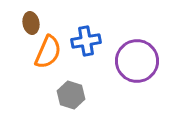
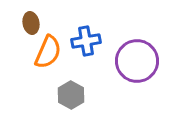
gray hexagon: rotated 12 degrees clockwise
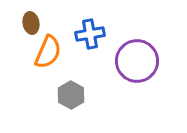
blue cross: moved 4 px right, 7 px up
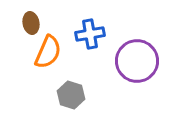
gray hexagon: rotated 12 degrees counterclockwise
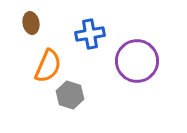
orange semicircle: moved 14 px down
gray hexagon: moved 1 px left
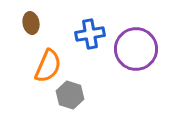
purple circle: moved 1 px left, 12 px up
